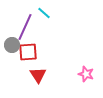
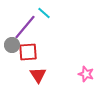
purple line: rotated 16 degrees clockwise
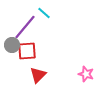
red square: moved 1 px left, 1 px up
red triangle: rotated 18 degrees clockwise
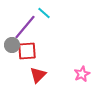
pink star: moved 4 px left; rotated 28 degrees clockwise
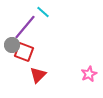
cyan line: moved 1 px left, 1 px up
red square: moved 3 px left, 1 px down; rotated 24 degrees clockwise
pink star: moved 7 px right
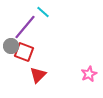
gray circle: moved 1 px left, 1 px down
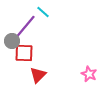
gray circle: moved 1 px right, 5 px up
red square: moved 1 px down; rotated 18 degrees counterclockwise
pink star: rotated 21 degrees counterclockwise
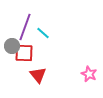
cyan line: moved 21 px down
purple line: rotated 20 degrees counterclockwise
gray circle: moved 5 px down
red triangle: rotated 24 degrees counterclockwise
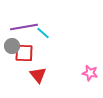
purple line: moved 1 px left; rotated 60 degrees clockwise
pink star: moved 1 px right, 1 px up; rotated 14 degrees counterclockwise
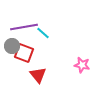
red square: rotated 18 degrees clockwise
pink star: moved 8 px left, 8 px up
